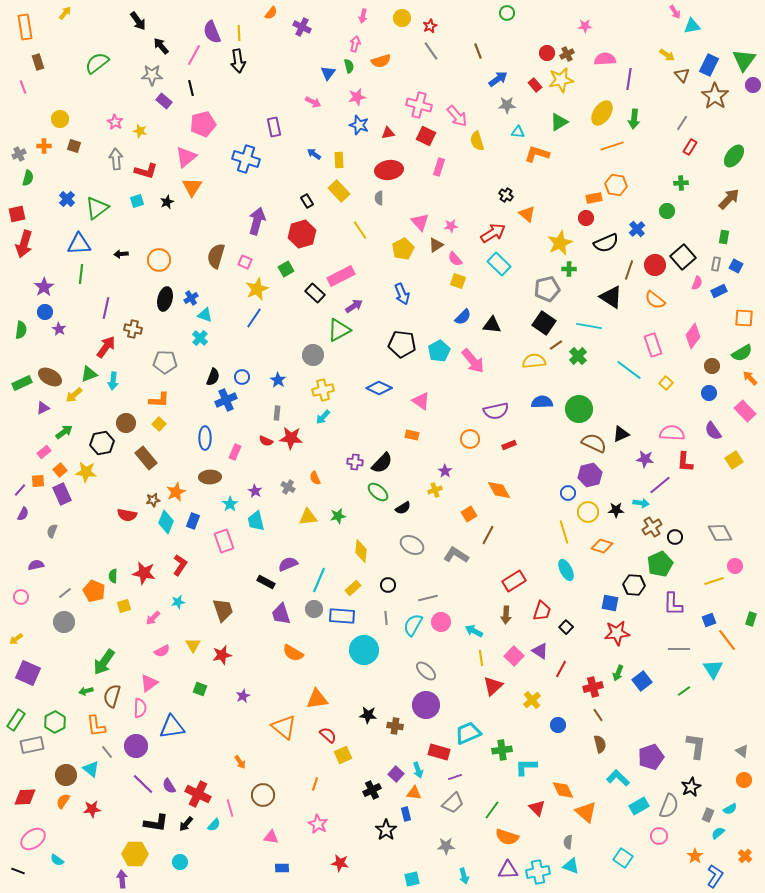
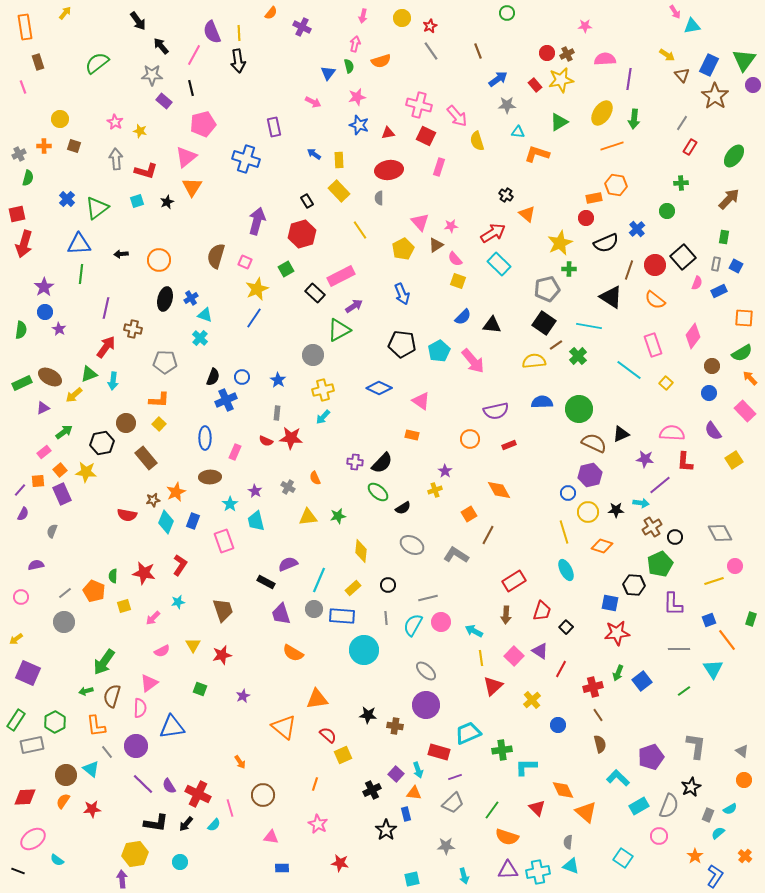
yellow hexagon at (135, 854): rotated 10 degrees counterclockwise
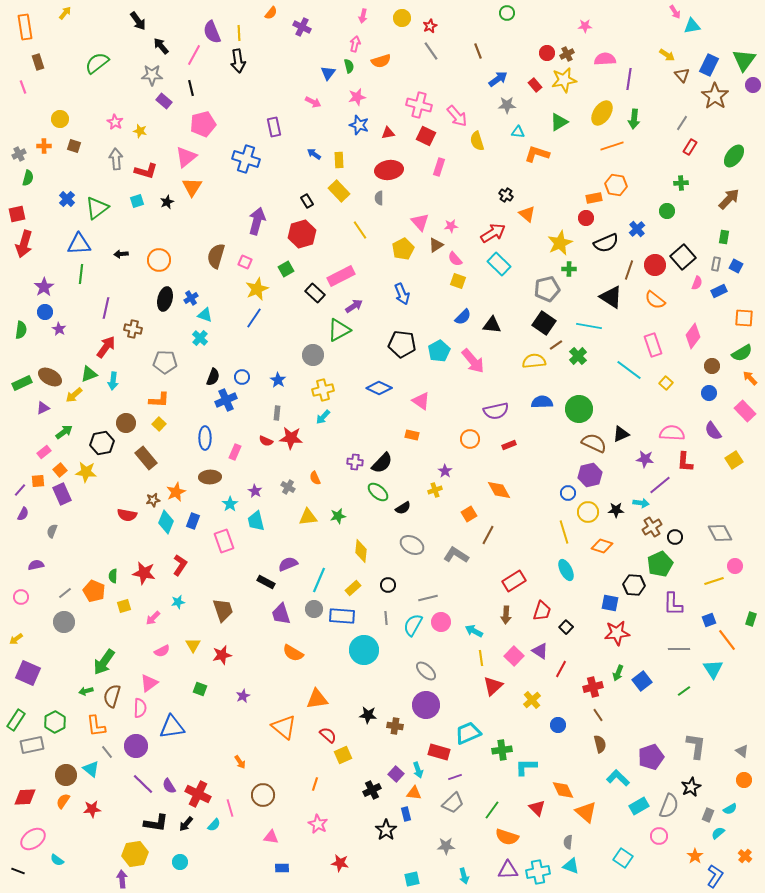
yellow star at (561, 80): moved 3 px right
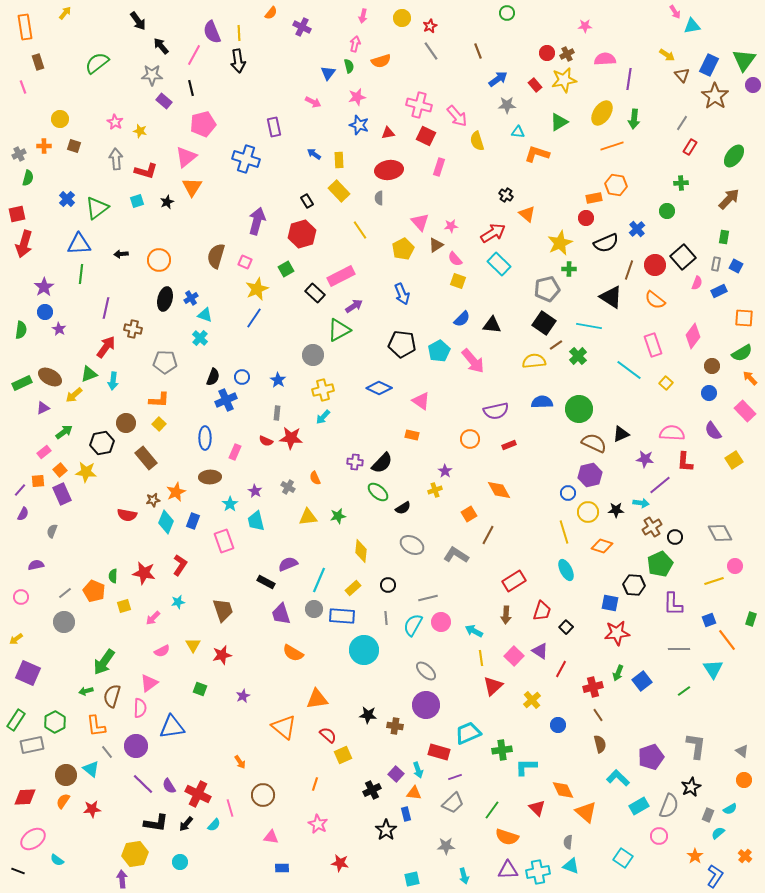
blue semicircle at (463, 317): moved 1 px left, 2 px down
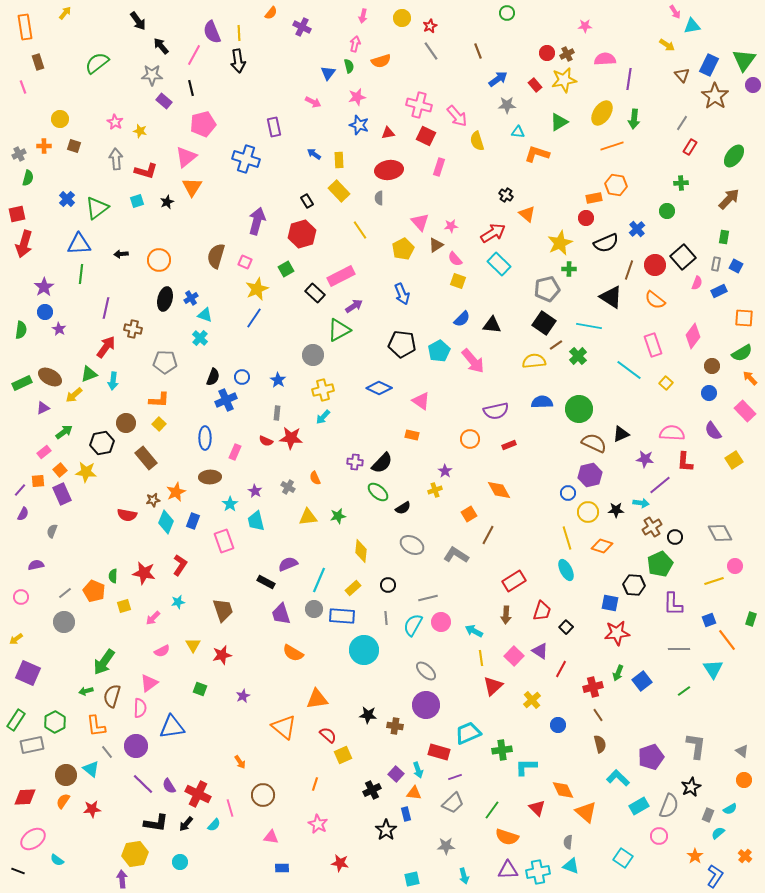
yellow arrow at (667, 55): moved 10 px up
yellow line at (564, 532): moved 3 px right, 6 px down
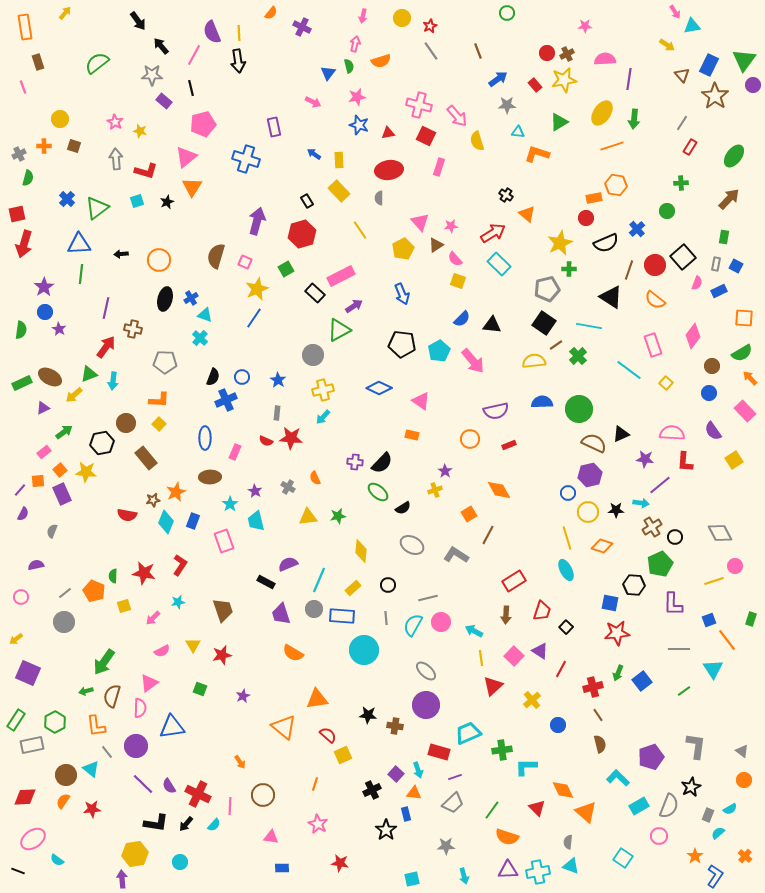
pink line at (230, 808): moved 2 px up; rotated 18 degrees clockwise
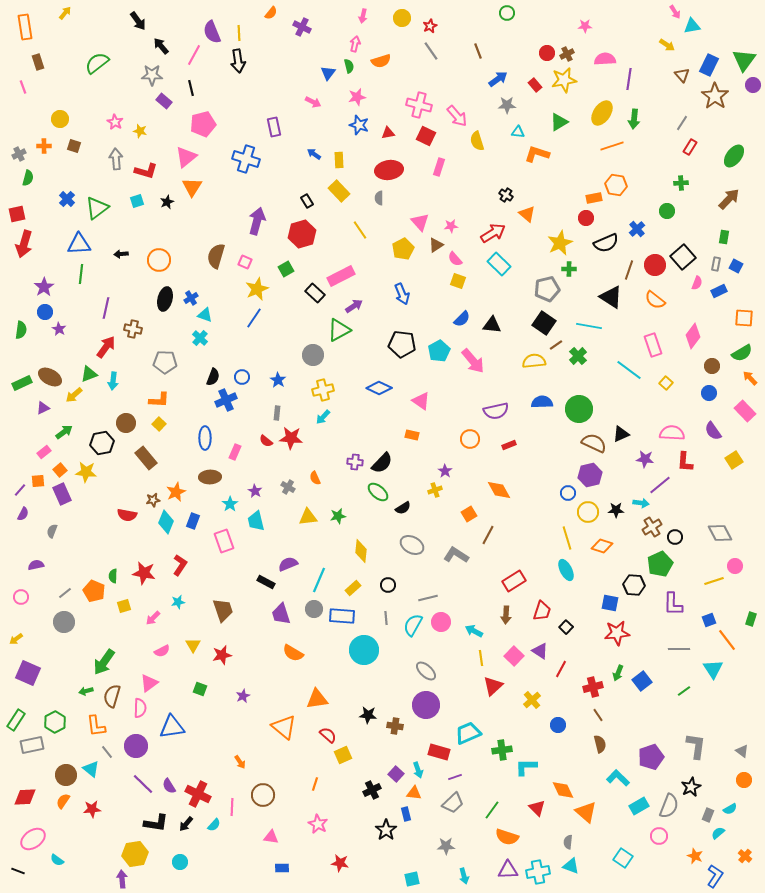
red semicircle at (266, 441): rotated 16 degrees clockwise
pink line at (230, 806): moved 2 px right, 1 px down
orange star at (695, 856): rotated 14 degrees counterclockwise
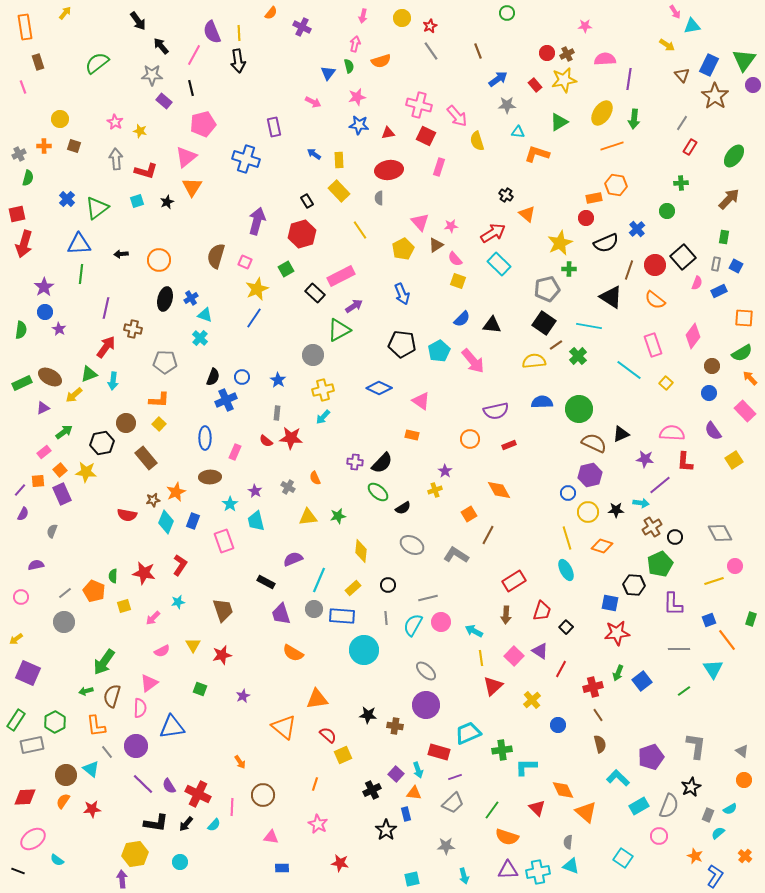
blue star at (359, 125): rotated 12 degrees counterclockwise
purple semicircle at (288, 564): moved 5 px right, 5 px up
